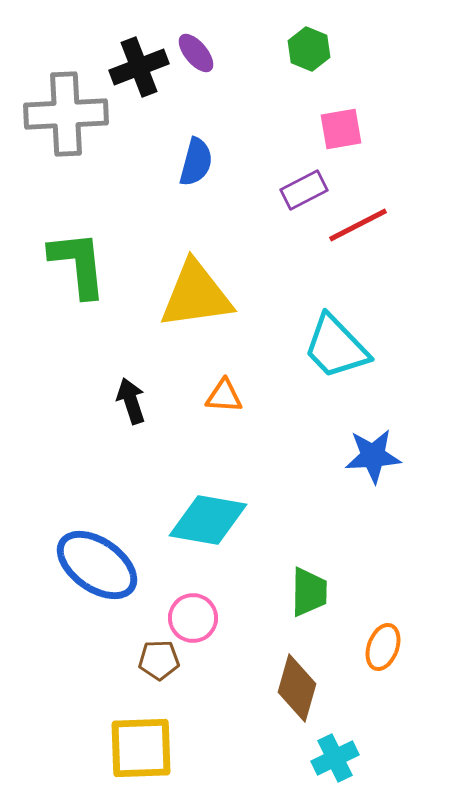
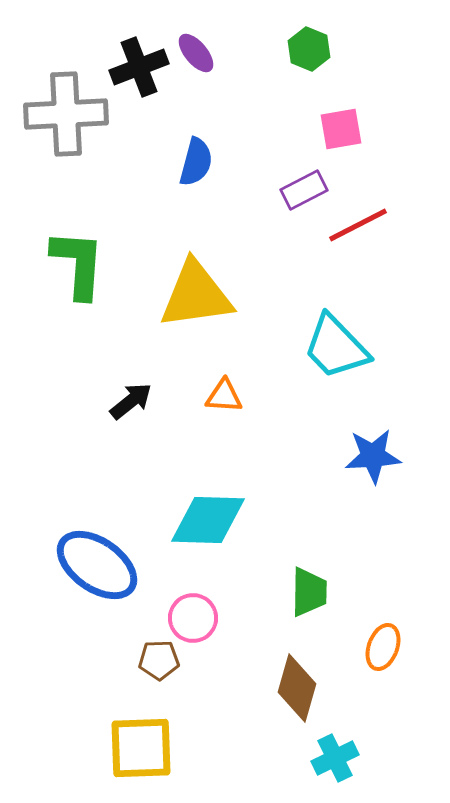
green L-shape: rotated 10 degrees clockwise
black arrow: rotated 69 degrees clockwise
cyan diamond: rotated 8 degrees counterclockwise
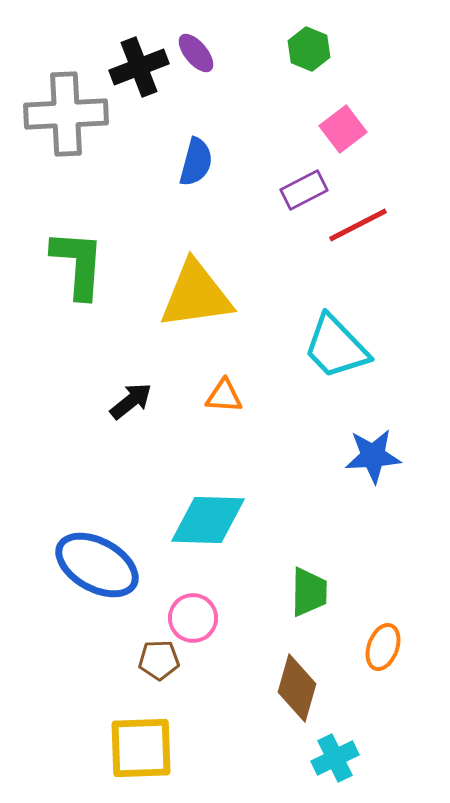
pink square: moved 2 px right; rotated 27 degrees counterclockwise
blue ellipse: rotated 6 degrees counterclockwise
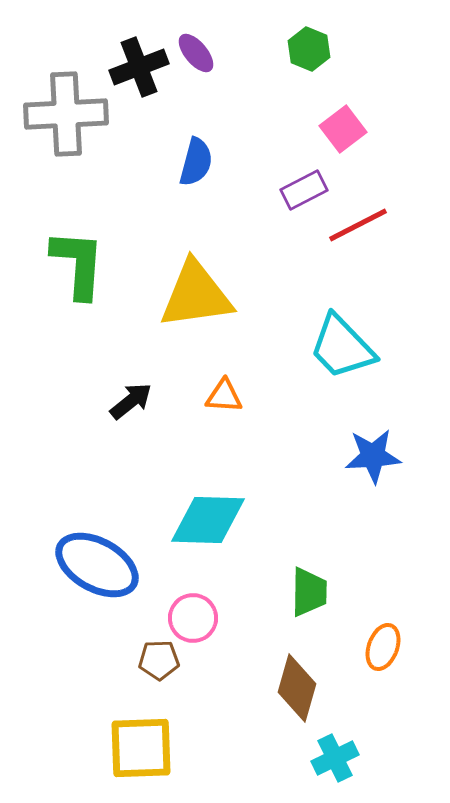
cyan trapezoid: moved 6 px right
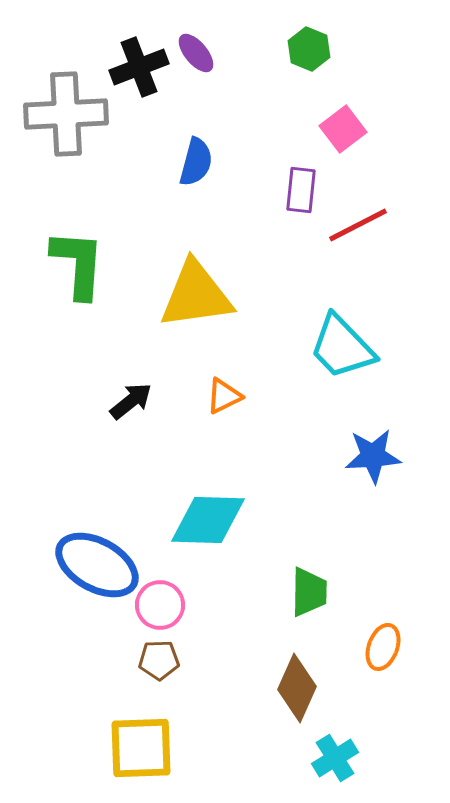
purple rectangle: moved 3 px left; rotated 57 degrees counterclockwise
orange triangle: rotated 30 degrees counterclockwise
pink circle: moved 33 px left, 13 px up
brown diamond: rotated 8 degrees clockwise
cyan cross: rotated 6 degrees counterclockwise
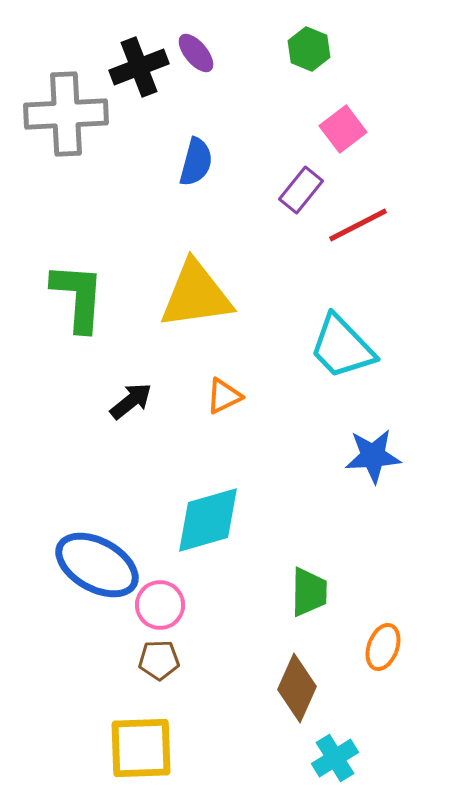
purple rectangle: rotated 33 degrees clockwise
green L-shape: moved 33 px down
cyan diamond: rotated 18 degrees counterclockwise
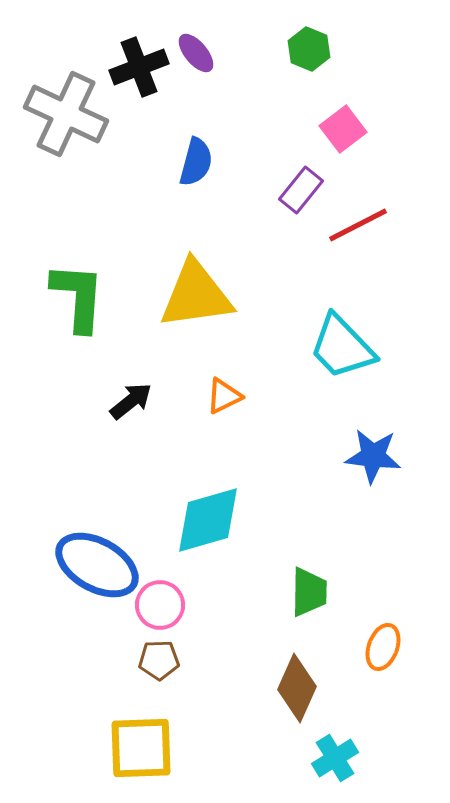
gray cross: rotated 28 degrees clockwise
blue star: rotated 10 degrees clockwise
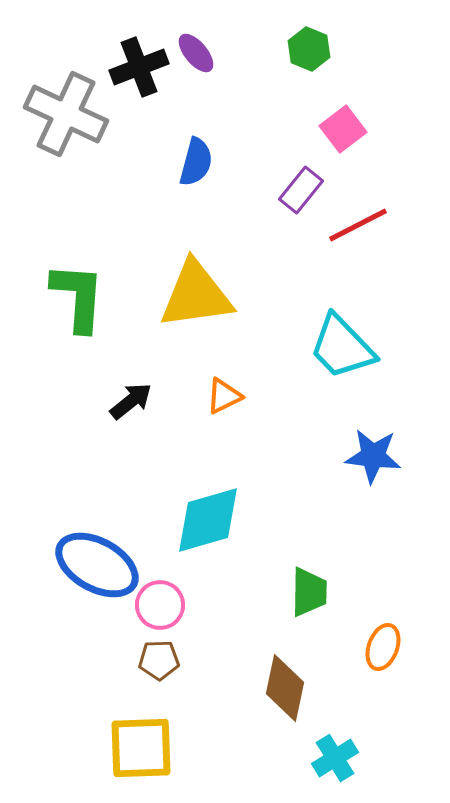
brown diamond: moved 12 px left; rotated 12 degrees counterclockwise
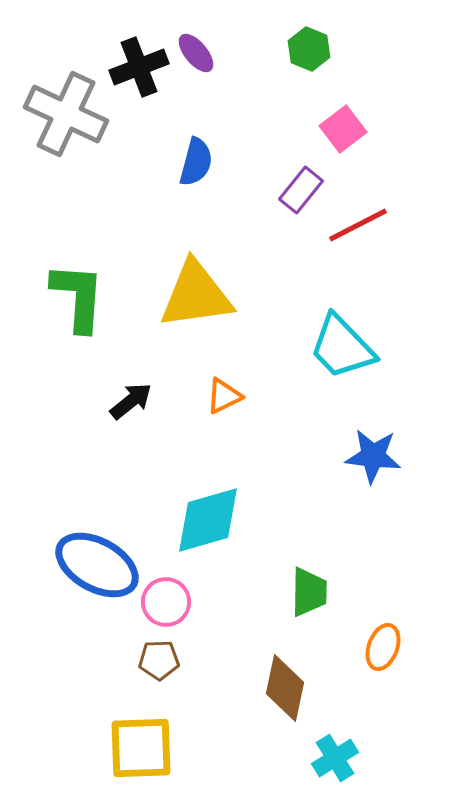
pink circle: moved 6 px right, 3 px up
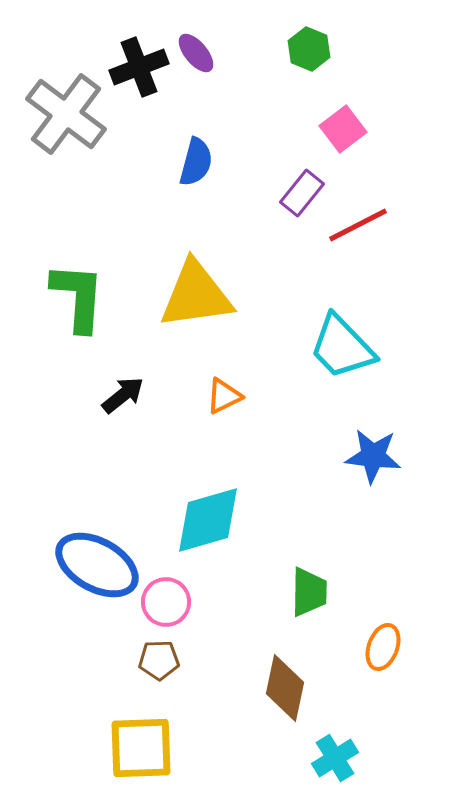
gray cross: rotated 12 degrees clockwise
purple rectangle: moved 1 px right, 3 px down
black arrow: moved 8 px left, 6 px up
